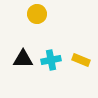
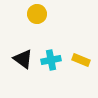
black triangle: rotated 35 degrees clockwise
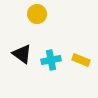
black triangle: moved 1 px left, 5 px up
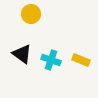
yellow circle: moved 6 px left
cyan cross: rotated 30 degrees clockwise
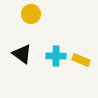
cyan cross: moved 5 px right, 4 px up; rotated 18 degrees counterclockwise
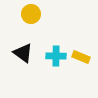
black triangle: moved 1 px right, 1 px up
yellow rectangle: moved 3 px up
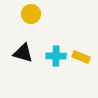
black triangle: rotated 20 degrees counterclockwise
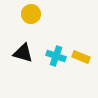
cyan cross: rotated 18 degrees clockwise
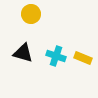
yellow rectangle: moved 2 px right, 1 px down
